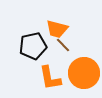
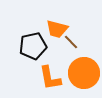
brown line: moved 8 px right, 3 px up
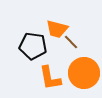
black pentagon: rotated 20 degrees clockwise
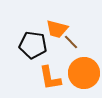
black pentagon: moved 1 px up
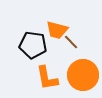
orange trapezoid: moved 1 px down
orange circle: moved 1 px left, 2 px down
orange L-shape: moved 3 px left
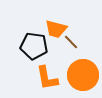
orange trapezoid: moved 1 px left, 1 px up
black pentagon: moved 1 px right, 1 px down
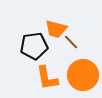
black pentagon: rotated 16 degrees counterclockwise
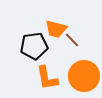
brown line: moved 1 px right, 2 px up
orange circle: moved 1 px right, 1 px down
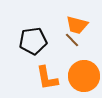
orange trapezoid: moved 21 px right, 4 px up
black pentagon: moved 1 px left, 5 px up
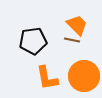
orange trapezoid: rotated 150 degrees counterclockwise
brown line: rotated 35 degrees counterclockwise
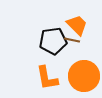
black pentagon: moved 20 px right
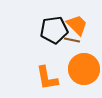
black pentagon: moved 1 px right, 11 px up
orange circle: moved 7 px up
